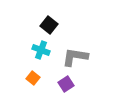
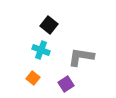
gray L-shape: moved 6 px right
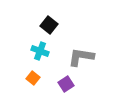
cyan cross: moved 1 px left, 1 px down
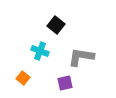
black square: moved 7 px right
orange square: moved 10 px left
purple square: moved 1 px left, 1 px up; rotated 21 degrees clockwise
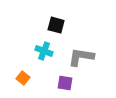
black square: rotated 24 degrees counterclockwise
cyan cross: moved 4 px right
purple square: rotated 21 degrees clockwise
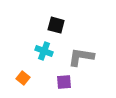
purple square: moved 1 px left, 1 px up; rotated 14 degrees counterclockwise
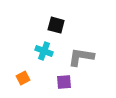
orange square: rotated 24 degrees clockwise
